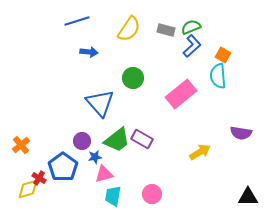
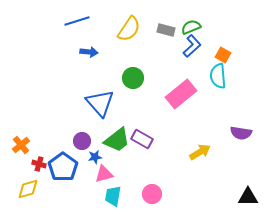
red cross: moved 14 px up; rotated 16 degrees counterclockwise
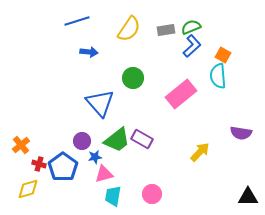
gray rectangle: rotated 24 degrees counterclockwise
yellow arrow: rotated 15 degrees counterclockwise
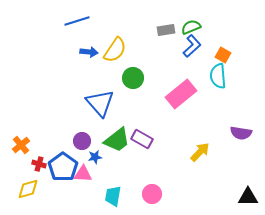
yellow semicircle: moved 14 px left, 21 px down
pink triangle: moved 21 px left; rotated 18 degrees clockwise
